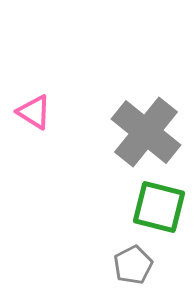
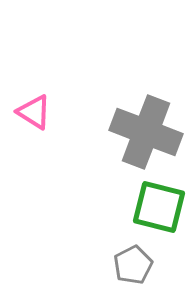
gray cross: rotated 18 degrees counterclockwise
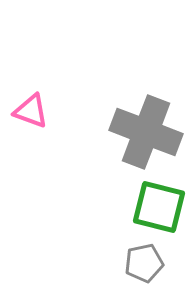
pink triangle: moved 3 px left, 1 px up; rotated 12 degrees counterclockwise
gray pentagon: moved 11 px right, 2 px up; rotated 15 degrees clockwise
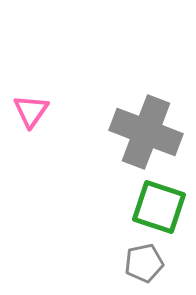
pink triangle: rotated 45 degrees clockwise
green square: rotated 4 degrees clockwise
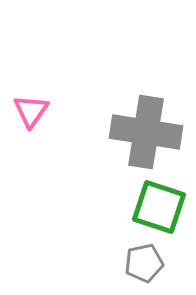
gray cross: rotated 12 degrees counterclockwise
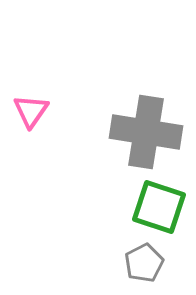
gray pentagon: rotated 15 degrees counterclockwise
